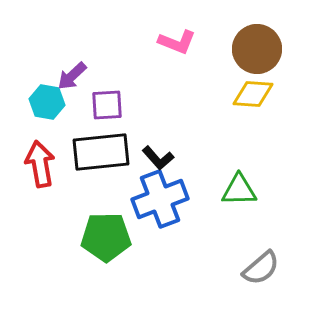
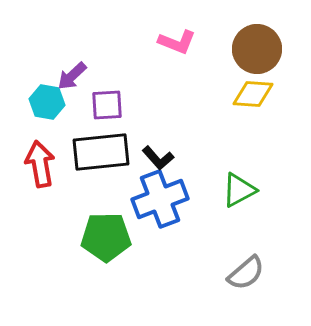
green triangle: rotated 27 degrees counterclockwise
gray semicircle: moved 15 px left, 5 px down
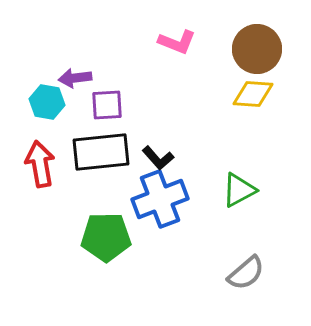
purple arrow: moved 3 px right, 2 px down; rotated 36 degrees clockwise
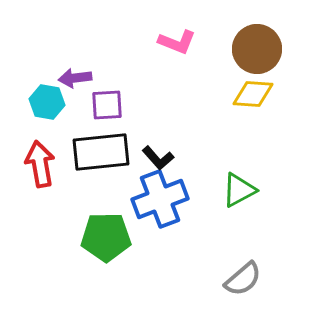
gray semicircle: moved 3 px left, 6 px down
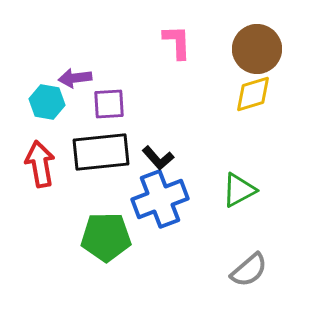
pink L-shape: rotated 114 degrees counterclockwise
yellow diamond: rotated 21 degrees counterclockwise
purple square: moved 2 px right, 1 px up
gray semicircle: moved 6 px right, 9 px up
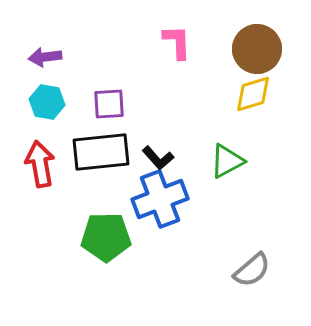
purple arrow: moved 30 px left, 21 px up
green triangle: moved 12 px left, 29 px up
gray semicircle: moved 3 px right
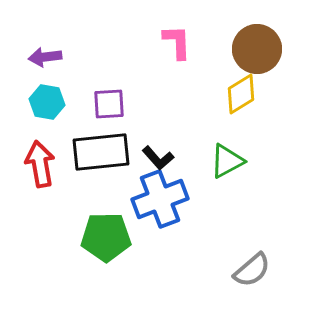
yellow diamond: moved 12 px left; rotated 15 degrees counterclockwise
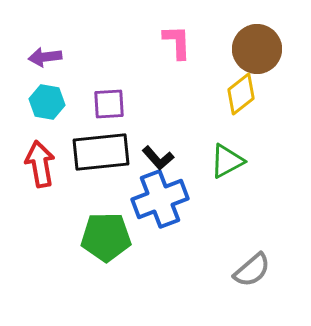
yellow diamond: rotated 6 degrees counterclockwise
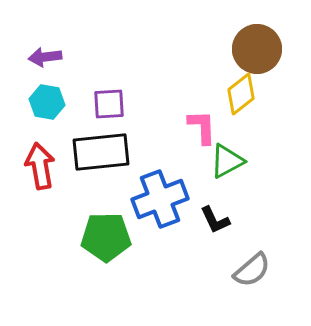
pink L-shape: moved 25 px right, 85 px down
black L-shape: moved 57 px right, 62 px down; rotated 16 degrees clockwise
red arrow: moved 2 px down
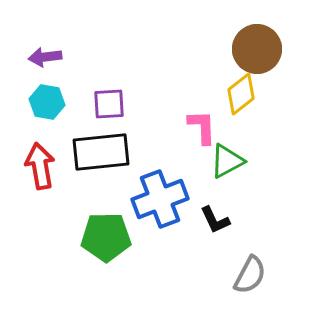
gray semicircle: moved 2 px left, 5 px down; rotated 21 degrees counterclockwise
